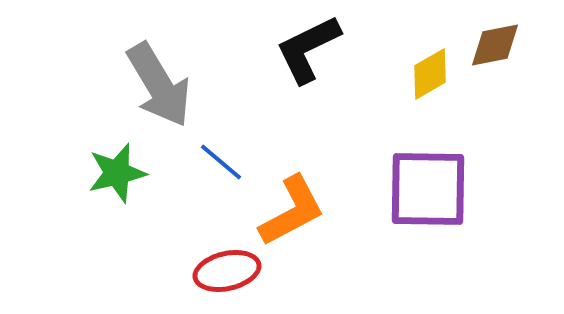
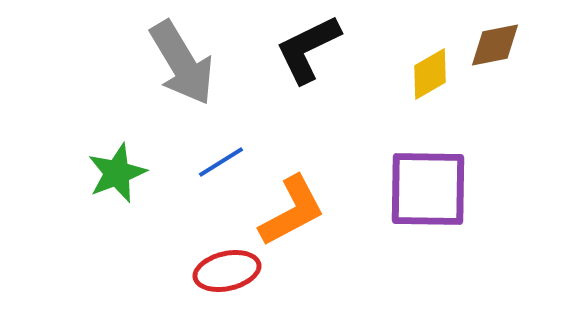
gray arrow: moved 23 px right, 22 px up
blue line: rotated 72 degrees counterclockwise
green star: rotated 8 degrees counterclockwise
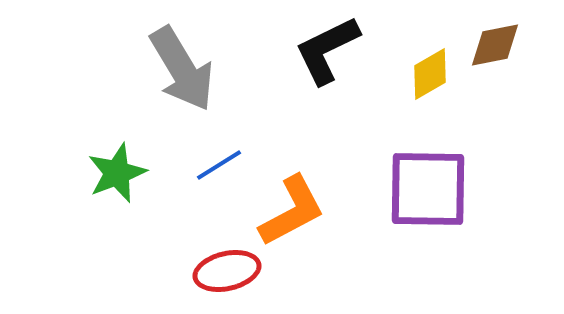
black L-shape: moved 19 px right, 1 px down
gray arrow: moved 6 px down
blue line: moved 2 px left, 3 px down
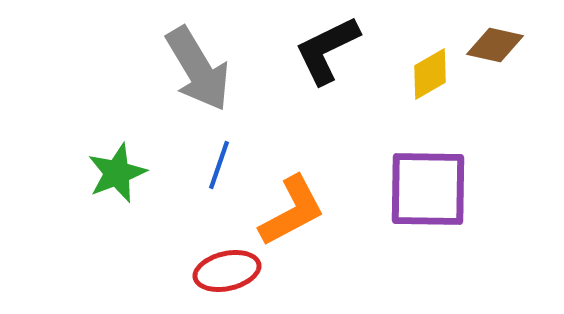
brown diamond: rotated 24 degrees clockwise
gray arrow: moved 16 px right
blue line: rotated 39 degrees counterclockwise
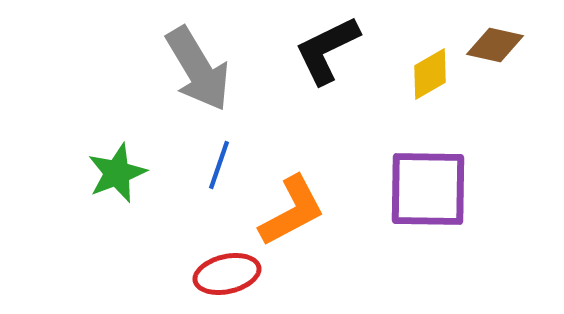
red ellipse: moved 3 px down
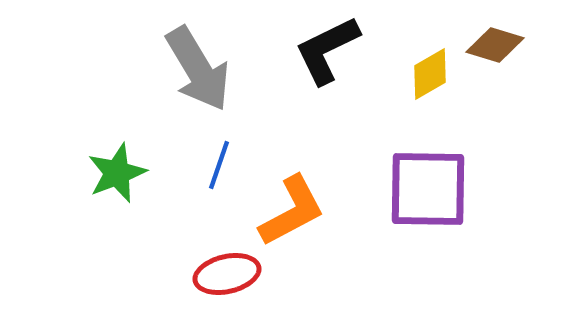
brown diamond: rotated 4 degrees clockwise
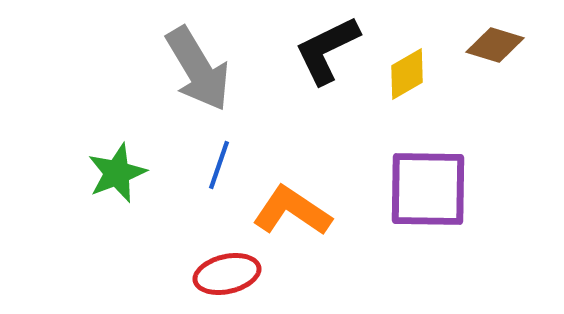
yellow diamond: moved 23 px left
orange L-shape: rotated 118 degrees counterclockwise
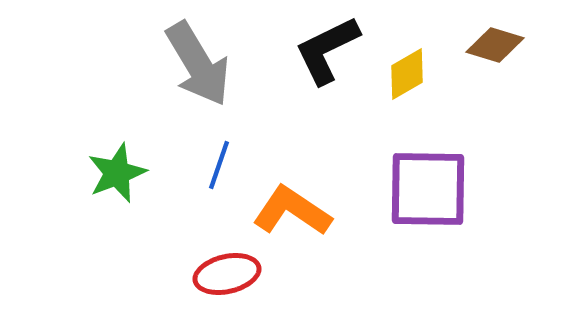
gray arrow: moved 5 px up
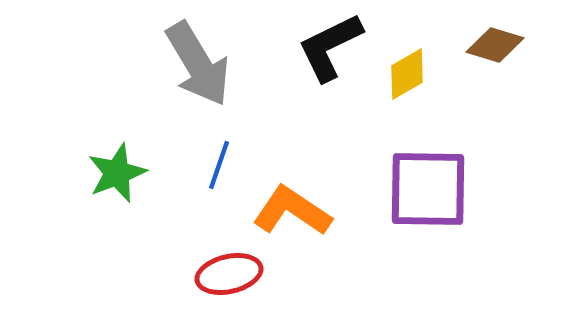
black L-shape: moved 3 px right, 3 px up
red ellipse: moved 2 px right
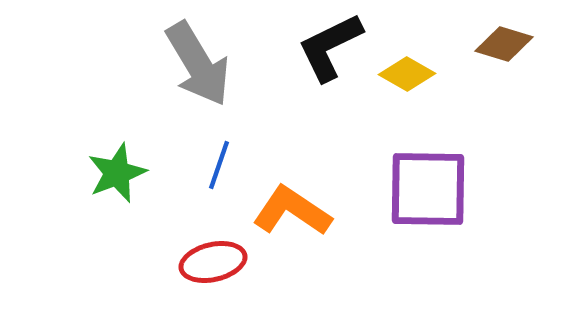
brown diamond: moved 9 px right, 1 px up
yellow diamond: rotated 60 degrees clockwise
red ellipse: moved 16 px left, 12 px up
